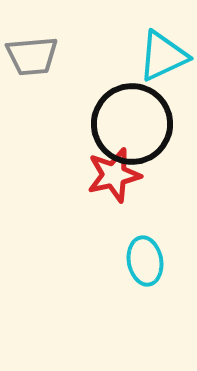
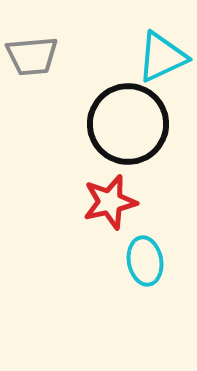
cyan triangle: moved 1 px left, 1 px down
black circle: moved 4 px left
red star: moved 4 px left, 27 px down
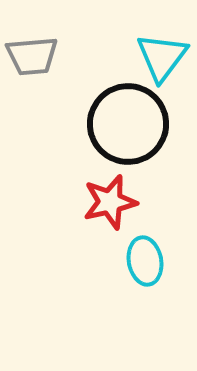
cyan triangle: rotated 28 degrees counterclockwise
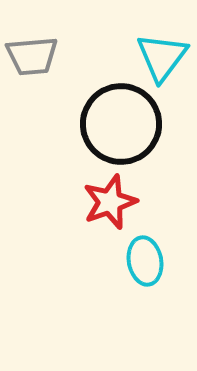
black circle: moved 7 px left
red star: rotated 6 degrees counterclockwise
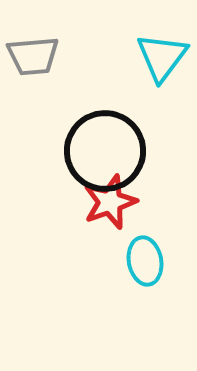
gray trapezoid: moved 1 px right
black circle: moved 16 px left, 27 px down
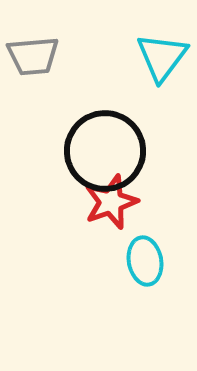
red star: moved 1 px right
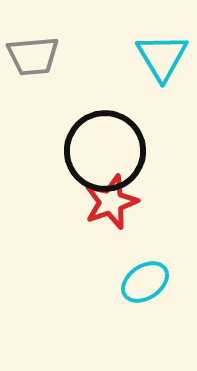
cyan triangle: rotated 8 degrees counterclockwise
cyan ellipse: moved 21 px down; rotated 66 degrees clockwise
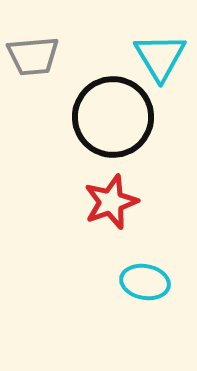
cyan triangle: moved 2 px left
black circle: moved 8 px right, 34 px up
cyan ellipse: rotated 45 degrees clockwise
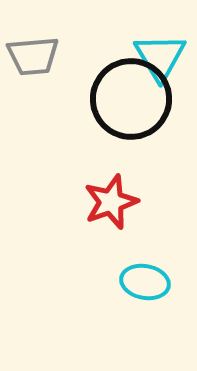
black circle: moved 18 px right, 18 px up
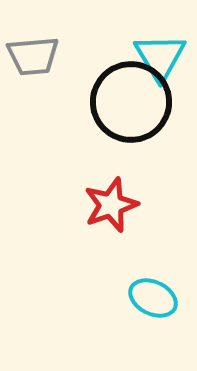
black circle: moved 3 px down
red star: moved 3 px down
cyan ellipse: moved 8 px right, 16 px down; rotated 15 degrees clockwise
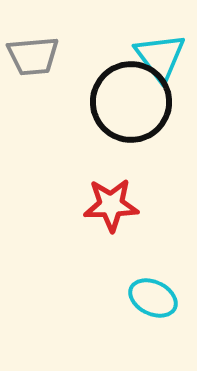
cyan triangle: rotated 6 degrees counterclockwise
red star: rotated 18 degrees clockwise
